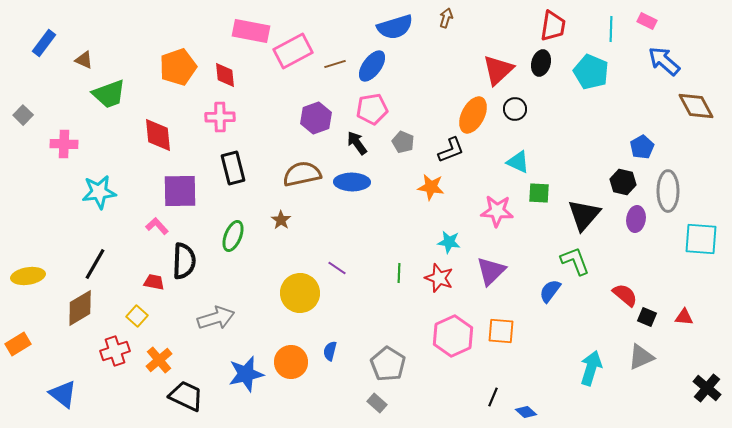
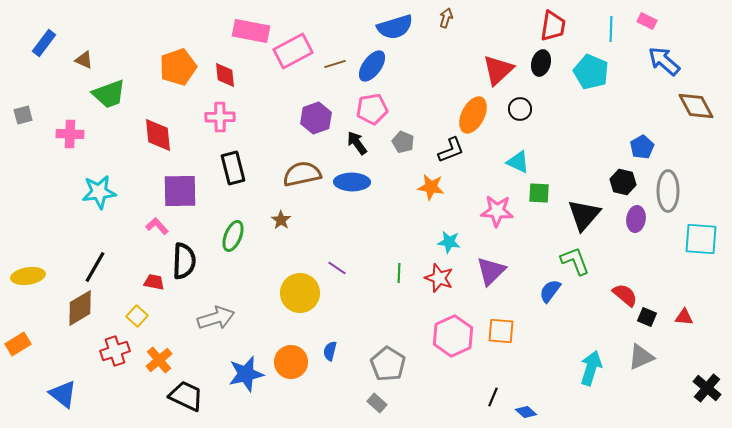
black circle at (515, 109): moved 5 px right
gray square at (23, 115): rotated 30 degrees clockwise
pink cross at (64, 144): moved 6 px right, 10 px up
black line at (95, 264): moved 3 px down
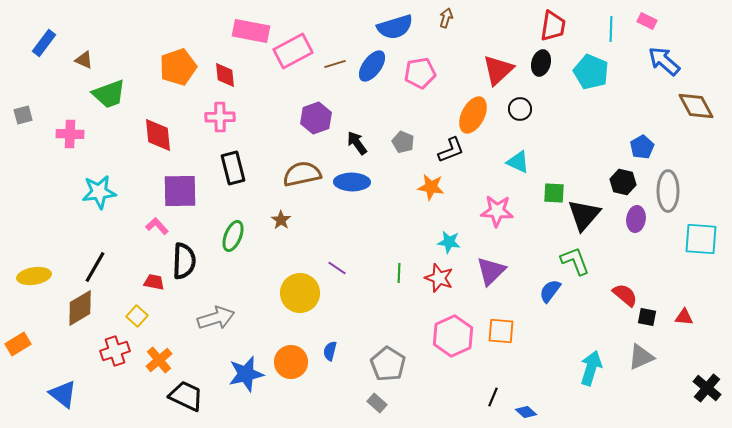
pink pentagon at (372, 109): moved 48 px right, 36 px up
green square at (539, 193): moved 15 px right
yellow ellipse at (28, 276): moved 6 px right
black square at (647, 317): rotated 12 degrees counterclockwise
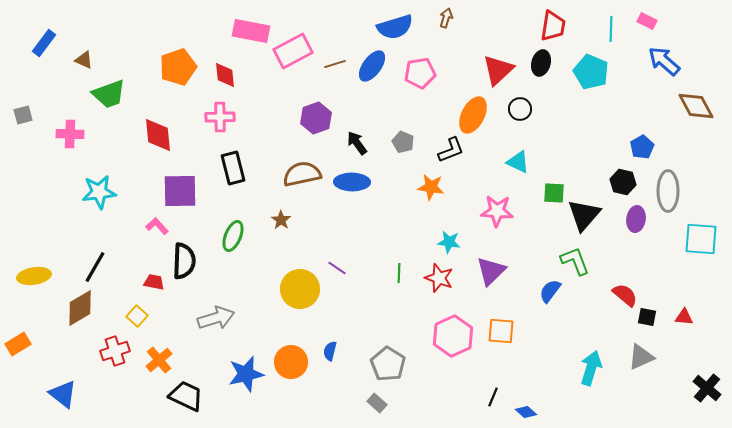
yellow circle at (300, 293): moved 4 px up
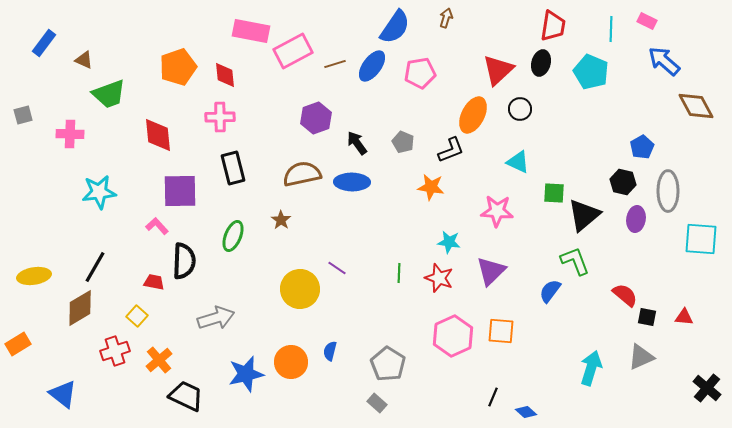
blue semicircle at (395, 27): rotated 39 degrees counterclockwise
black triangle at (584, 215): rotated 9 degrees clockwise
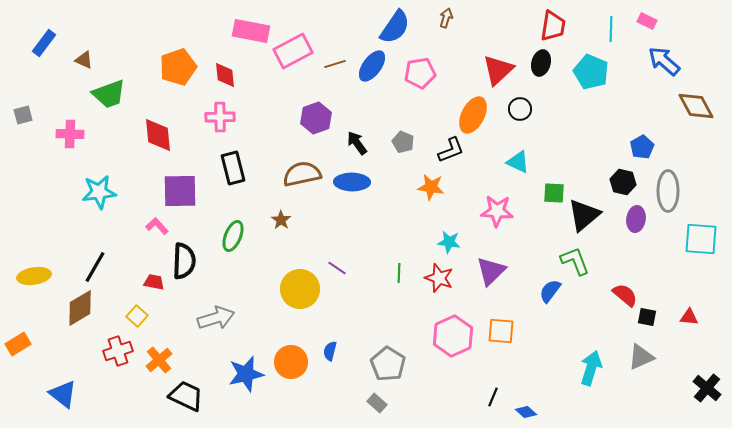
red triangle at (684, 317): moved 5 px right
red cross at (115, 351): moved 3 px right
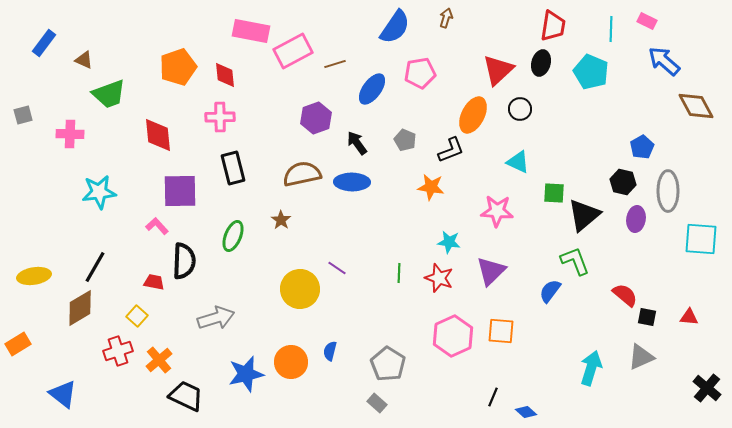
blue ellipse at (372, 66): moved 23 px down
gray pentagon at (403, 142): moved 2 px right, 2 px up
